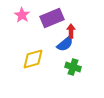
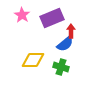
yellow diamond: moved 1 px down; rotated 15 degrees clockwise
green cross: moved 12 px left
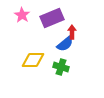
red arrow: moved 1 px right, 1 px down
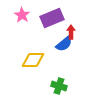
red arrow: moved 1 px left
blue semicircle: moved 1 px left
green cross: moved 2 px left, 19 px down
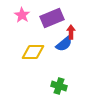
yellow diamond: moved 8 px up
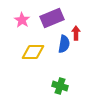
pink star: moved 5 px down
red arrow: moved 5 px right, 1 px down
blue semicircle: rotated 42 degrees counterclockwise
green cross: moved 1 px right
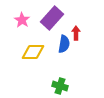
purple rectangle: rotated 25 degrees counterclockwise
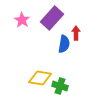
yellow diamond: moved 7 px right, 26 px down; rotated 10 degrees clockwise
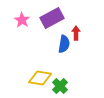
purple rectangle: rotated 20 degrees clockwise
green cross: rotated 28 degrees clockwise
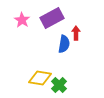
green cross: moved 1 px left, 1 px up
